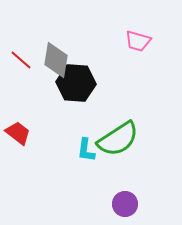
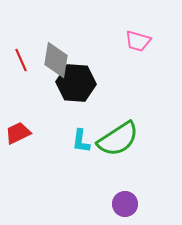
red line: rotated 25 degrees clockwise
red trapezoid: rotated 64 degrees counterclockwise
cyan L-shape: moved 5 px left, 9 px up
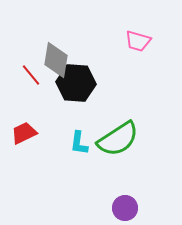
red line: moved 10 px right, 15 px down; rotated 15 degrees counterclockwise
red trapezoid: moved 6 px right
cyan L-shape: moved 2 px left, 2 px down
purple circle: moved 4 px down
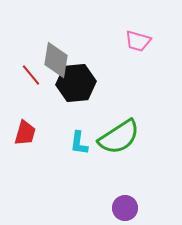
black hexagon: rotated 9 degrees counterclockwise
red trapezoid: moved 1 px right; rotated 132 degrees clockwise
green semicircle: moved 1 px right, 2 px up
